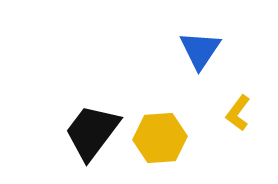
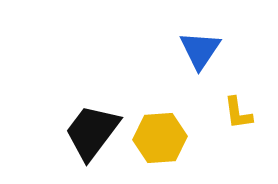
yellow L-shape: rotated 45 degrees counterclockwise
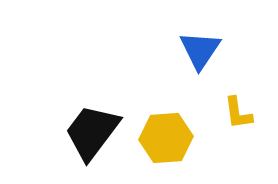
yellow hexagon: moved 6 px right
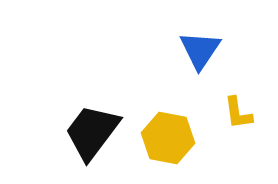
yellow hexagon: moved 2 px right; rotated 15 degrees clockwise
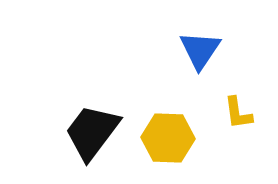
yellow hexagon: rotated 9 degrees counterclockwise
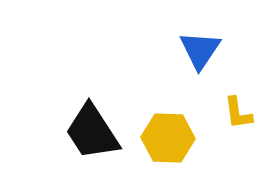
black trapezoid: rotated 70 degrees counterclockwise
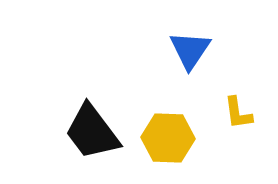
blue triangle: moved 10 px left
black trapezoid: rotated 4 degrees counterclockwise
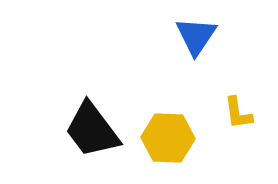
blue triangle: moved 6 px right, 14 px up
black trapezoid: moved 2 px up
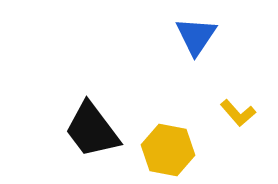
yellow L-shape: rotated 33 degrees counterclockwise
yellow hexagon: moved 12 px down; rotated 9 degrees clockwise
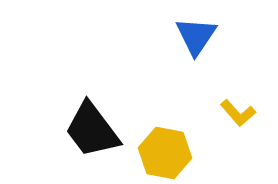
yellow hexagon: moved 3 px left, 3 px down
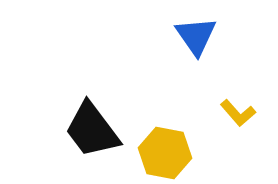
blue triangle: rotated 9 degrees counterclockwise
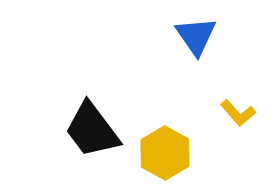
yellow hexagon: rotated 18 degrees clockwise
